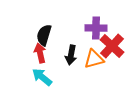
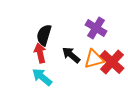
purple cross: rotated 30 degrees clockwise
red cross: moved 16 px down
black arrow: rotated 120 degrees clockwise
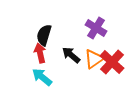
orange triangle: rotated 20 degrees counterclockwise
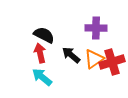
purple cross: rotated 30 degrees counterclockwise
black semicircle: rotated 100 degrees clockwise
red cross: rotated 30 degrees clockwise
